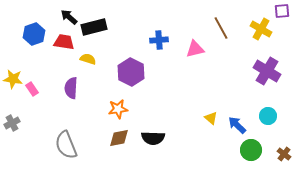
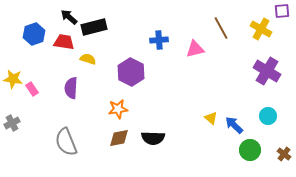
blue arrow: moved 3 px left
gray semicircle: moved 3 px up
green circle: moved 1 px left
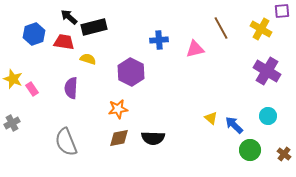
yellow star: rotated 12 degrees clockwise
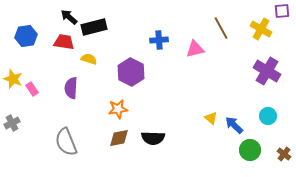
blue hexagon: moved 8 px left, 2 px down; rotated 10 degrees clockwise
yellow semicircle: moved 1 px right
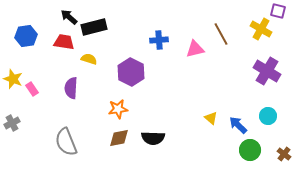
purple square: moved 4 px left; rotated 21 degrees clockwise
brown line: moved 6 px down
blue arrow: moved 4 px right
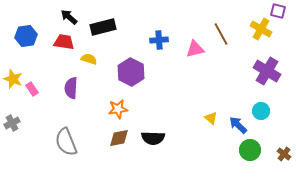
black rectangle: moved 9 px right
cyan circle: moved 7 px left, 5 px up
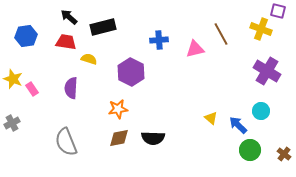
yellow cross: rotated 10 degrees counterclockwise
red trapezoid: moved 2 px right
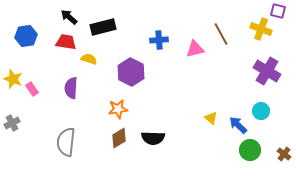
brown diamond: rotated 20 degrees counterclockwise
gray semicircle: rotated 28 degrees clockwise
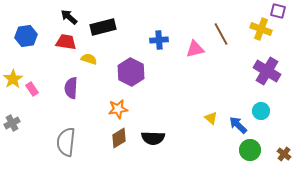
yellow star: rotated 18 degrees clockwise
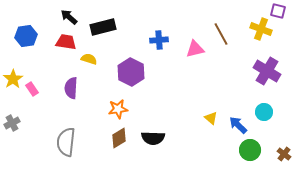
cyan circle: moved 3 px right, 1 px down
